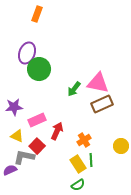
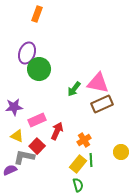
yellow circle: moved 6 px down
yellow rectangle: rotated 72 degrees clockwise
green semicircle: rotated 72 degrees counterclockwise
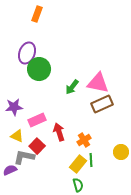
green arrow: moved 2 px left, 2 px up
red arrow: moved 2 px right, 1 px down; rotated 42 degrees counterclockwise
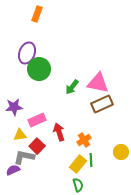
yellow triangle: moved 3 px right, 1 px up; rotated 32 degrees counterclockwise
purple semicircle: moved 3 px right
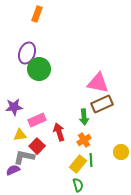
green arrow: moved 12 px right, 30 px down; rotated 42 degrees counterclockwise
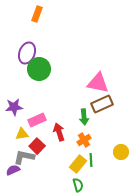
yellow triangle: moved 2 px right, 1 px up
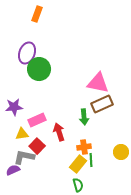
orange cross: moved 7 px down; rotated 24 degrees clockwise
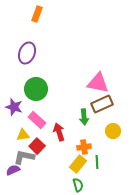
green circle: moved 3 px left, 20 px down
purple star: rotated 24 degrees clockwise
pink rectangle: rotated 66 degrees clockwise
yellow triangle: moved 1 px right, 1 px down
yellow circle: moved 8 px left, 21 px up
green line: moved 6 px right, 2 px down
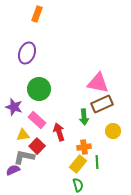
green circle: moved 3 px right
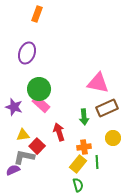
brown rectangle: moved 5 px right, 4 px down
pink rectangle: moved 4 px right, 16 px up
yellow circle: moved 7 px down
